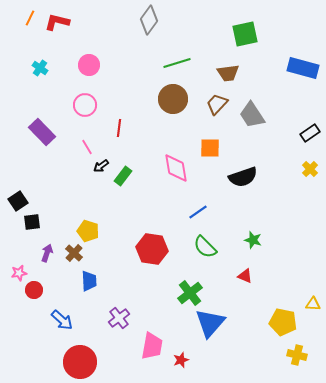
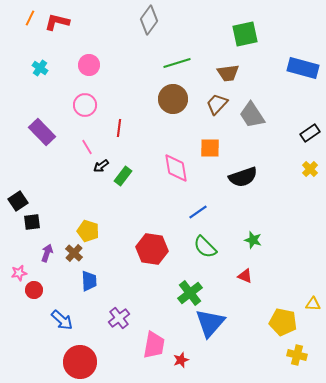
pink trapezoid at (152, 346): moved 2 px right, 1 px up
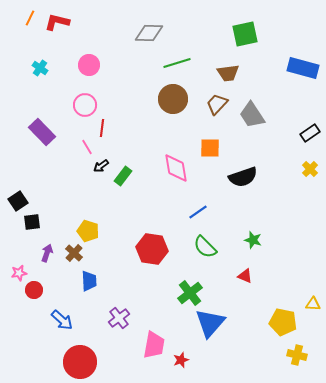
gray diamond at (149, 20): moved 13 px down; rotated 56 degrees clockwise
red line at (119, 128): moved 17 px left
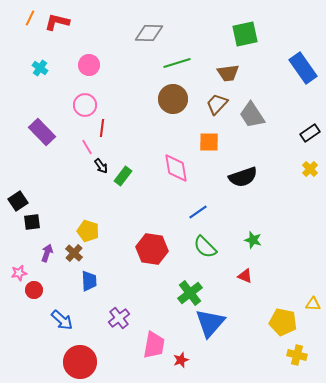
blue rectangle at (303, 68): rotated 40 degrees clockwise
orange square at (210, 148): moved 1 px left, 6 px up
black arrow at (101, 166): rotated 91 degrees counterclockwise
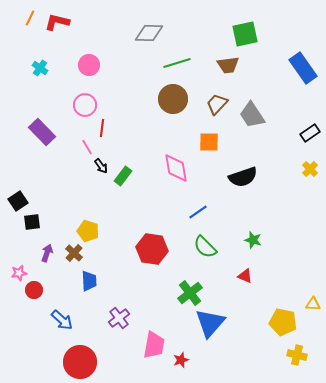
brown trapezoid at (228, 73): moved 8 px up
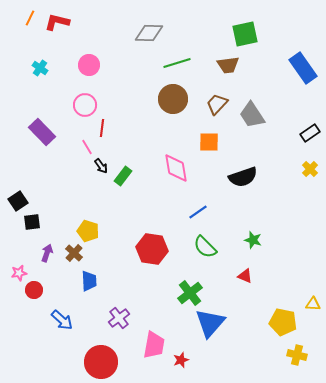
red circle at (80, 362): moved 21 px right
